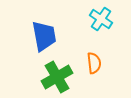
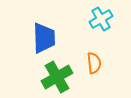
cyan cross: rotated 25 degrees clockwise
blue trapezoid: moved 2 px down; rotated 8 degrees clockwise
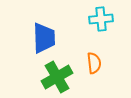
cyan cross: rotated 25 degrees clockwise
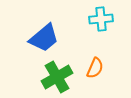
blue trapezoid: rotated 52 degrees clockwise
orange semicircle: moved 1 px right, 5 px down; rotated 30 degrees clockwise
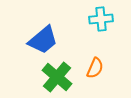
blue trapezoid: moved 1 px left, 2 px down
green cross: rotated 20 degrees counterclockwise
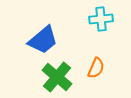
orange semicircle: moved 1 px right
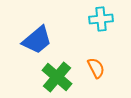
blue trapezoid: moved 6 px left
orange semicircle: rotated 50 degrees counterclockwise
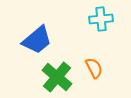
orange semicircle: moved 2 px left
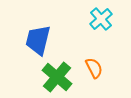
cyan cross: rotated 35 degrees counterclockwise
blue trapezoid: moved 1 px right; rotated 144 degrees clockwise
